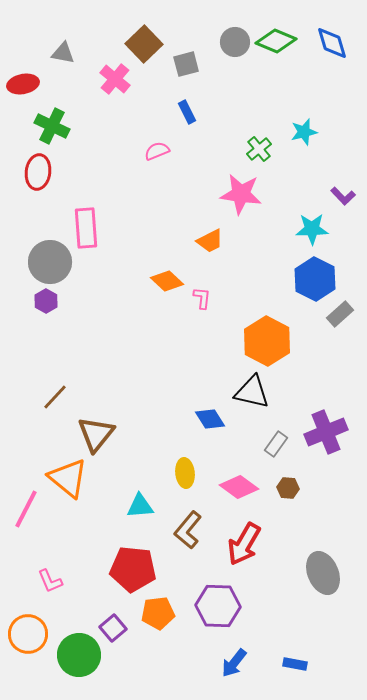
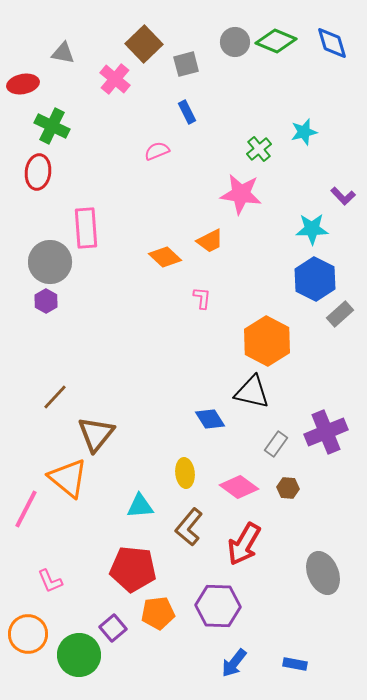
orange diamond at (167, 281): moved 2 px left, 24 px up
brown L-shape at (188, 530): moved 1 px right, 3 px up
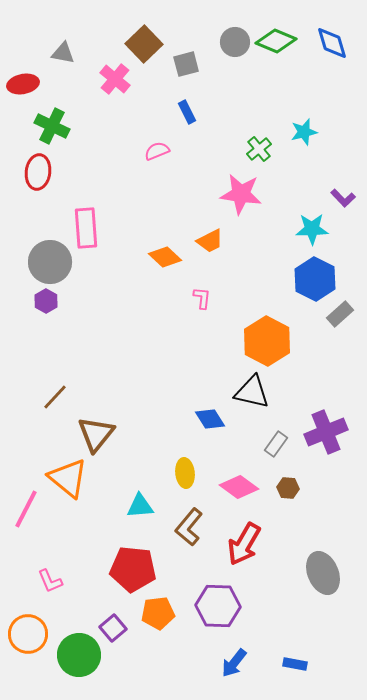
purple L-shape at (343, 196): moved 2 px down
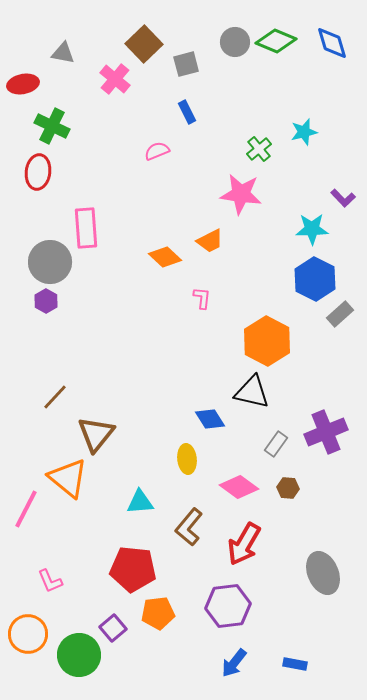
yellow ellipse at (185, 473): moved 2 px right, 14 px up
cyan triangle at (140, 506): moved 4 px up
purple hexagon at (218, 606): moved 10 px right; rotated 9 degrees counterclockwise
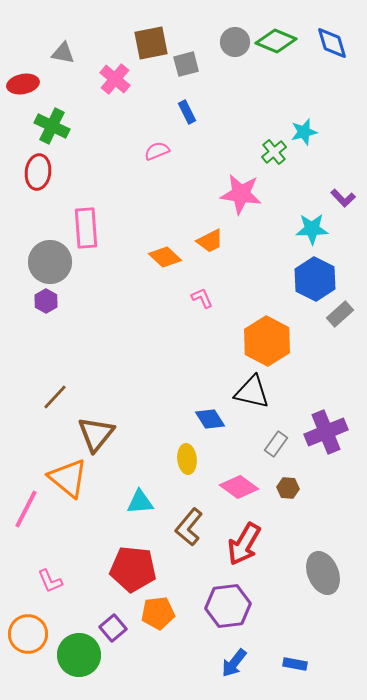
brown square at (144, 44): moved 7 px right, 1 px up; rotated 33 degrees clockwise
green cross at (259, 149): moved 15 px right, 3 px down
pink L-shape at (202, 298): rotated 30 degrees counterclockwise
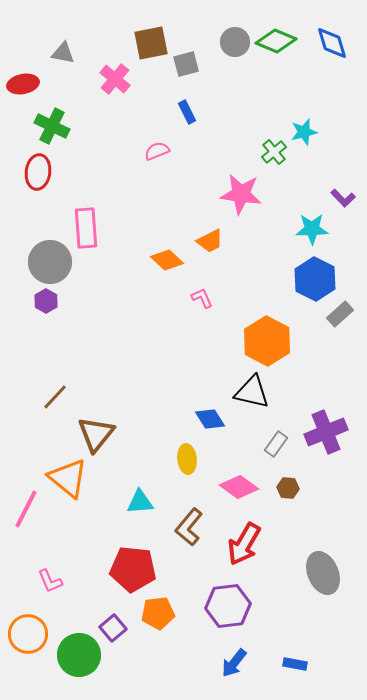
orange diamond at (165, 257): moved 2 px right, 3 px down
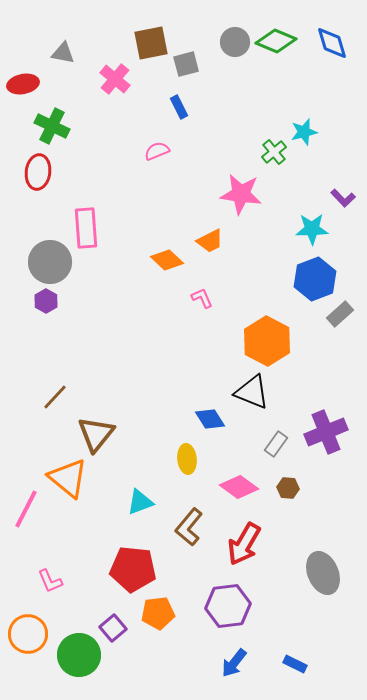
blue rectangle at (187, 112): moved 8 px left, 5 px up
blue hexagon at (315, 279): rotated 12 degrees clockwise
black triangle at (252, 392): rotated 9 degrees clockwise
cyan triangle at (140, 502): rotated 16 degrees counterclockwise
blue rectangle at (295, 664): rotated 15 degrees clockwise
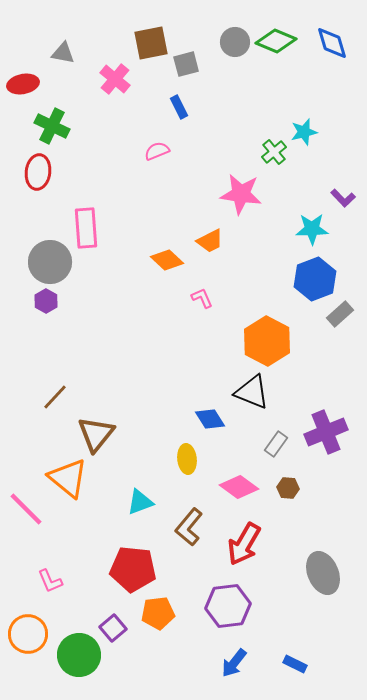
pink line at (26, 509): rotated 72 degrees counterclockwise
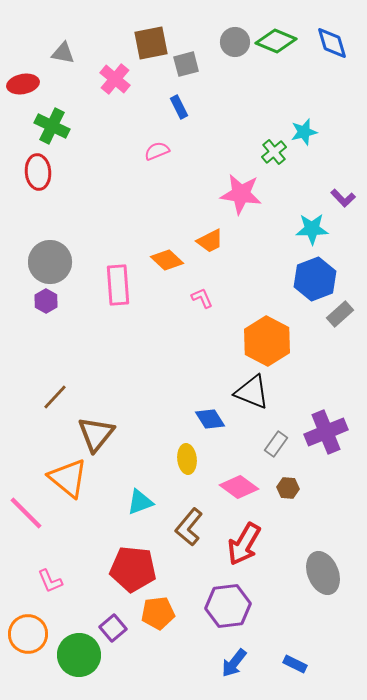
red ellipse at (38, 172): rotated 12 degrees counterclockwise
pink rectangle at (86, 228): moved 32 px right, 57 px down
pink line at (26, 509): moved 4 px down
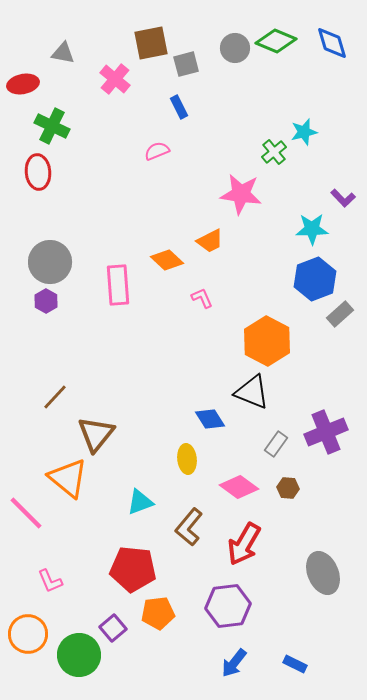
gray circle at (235, 42): moved 6 px down
